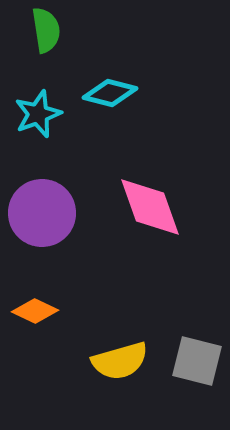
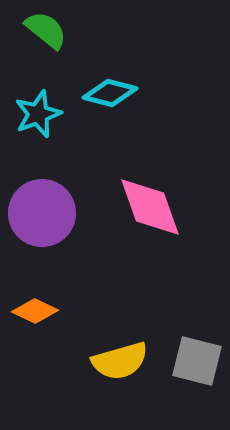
green semicircle: rotated 42 degrees counterclockwise
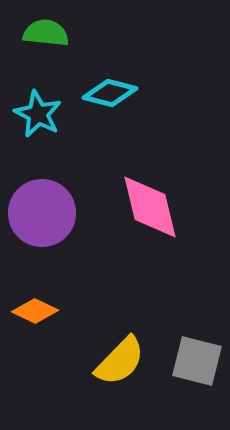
green semicircle: moved 3 px down; rotated 33 degrees counterclockwise
cyan star: rotated 24 degrees counterclockwise
pink diamond: rotated 6 degrees clockwise
yellow semicircle: rotated 30 degrees counterclockwise
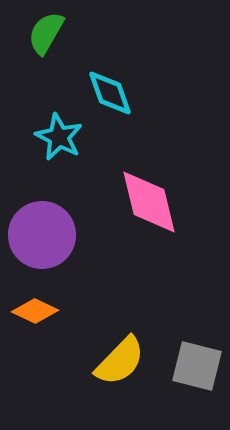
green semicircle: rotated 66 degrees counterclockwise
cyan diamond: rotated 56 degrees clockwise
cyan star: moved 21 px right, 23 px down
pink diamond: moved 1 px left, 5 px up
purple circle: moved 22 px down
gray square: moved 5 px down
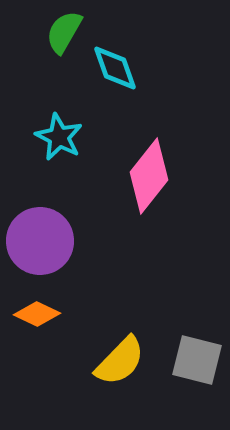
green semicircle: moved 18 px right, 1 px up
cyan diamond: moved 5 px right, 25 px up
pink diamond: moved 26 px up; rotated 52 degrees clockwise
purple circle: moved 2 px left, 6 px down
orange diamond: moved 2 px right, 3 px down
gray square: moved 6 px up
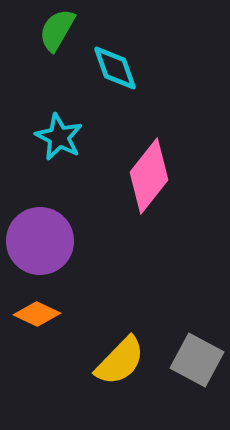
green semicircle: moved 7 px left, 2 px up
gray square: rotated 14 degrees clockwise
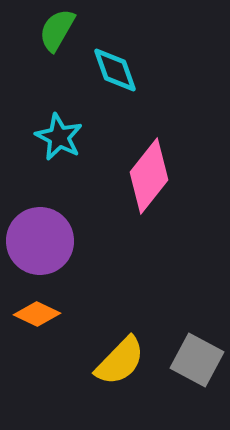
cyan diamond: moved 2 px down
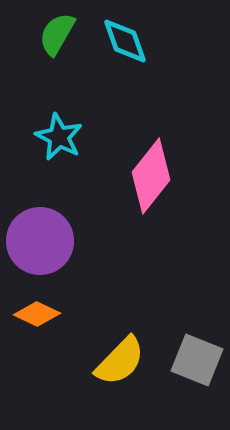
green semicircle: moved 4 px down
cyan diamond: moved 10 px right, 29 px up
pink diamond: moved 2 px right
gray square: rotated 6 degrees counterclockwise
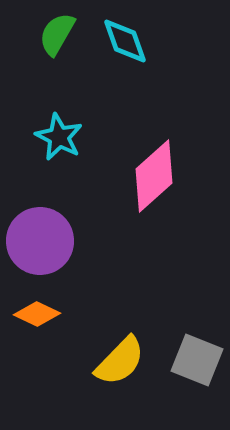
pink diamond: moved 3 px right; rotated 10 degrees clockwise
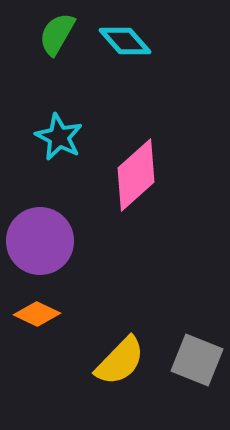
cyan diamond: rotated 22 degrees counterclockwise
pink diamond: moved 18 px left, 1 px up
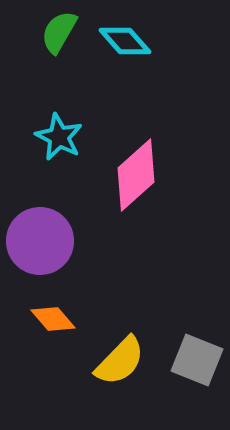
green semicircle: moved 2 px right, 2 px up
orange diamond: moved 16 px right, 5 px down; rotated 24 degrees clockwise
